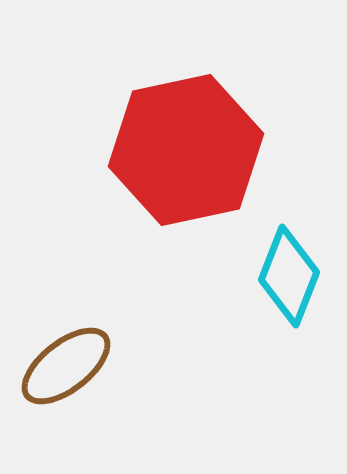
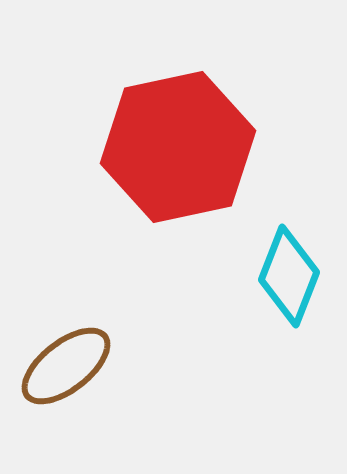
red hexagon: moved 8 px left, 3 px up
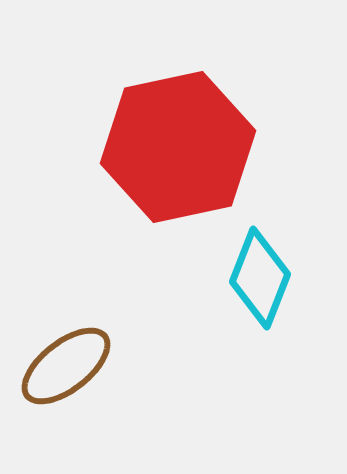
cyan diamond: moved 29 px left, 2 px down
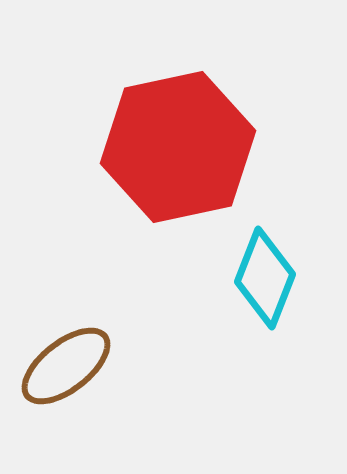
cyan diamond: moved 5 px right
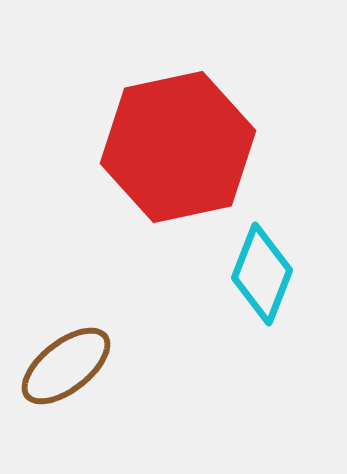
cyan diamond: moved 3 px left, 4 px up
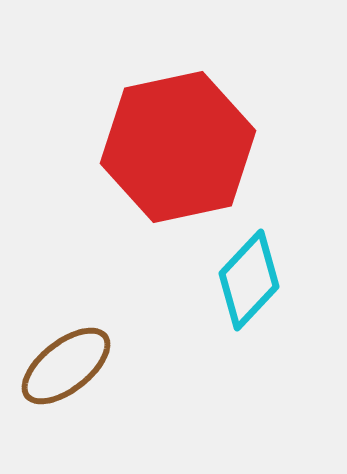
cyan diamond: moved 13 px left, 6 px down; rotated 22 degrees clockwise
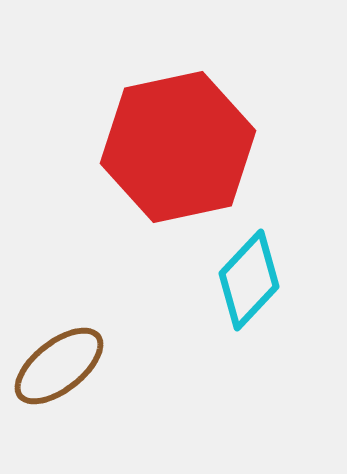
brown ellipse: moved 7 px left
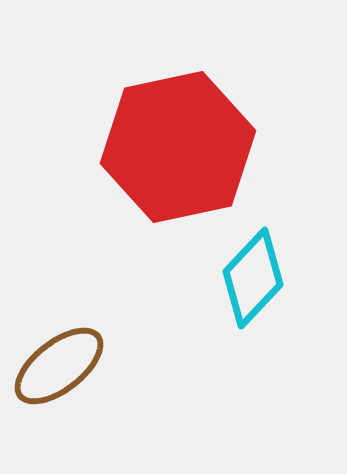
cyan diamond: moved 4 px right, 2 px up
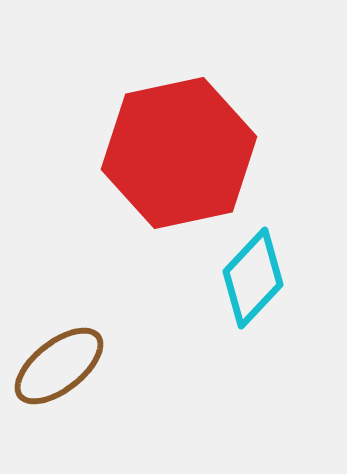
red hexagon: moved 1 px right, 6 px down
